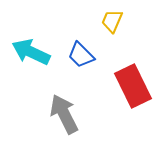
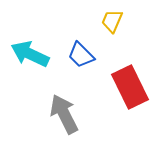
cyan arrow: moved 1 px left, 2 px down
red rectangle: moved 3 px left, 1 px down
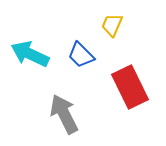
yellow trapezoid: moved 4 px down
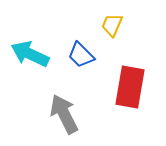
red rectangle: rotated 36 degrees clockwise
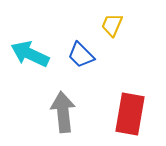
red rectangle: moved 27 px down
gray arrow: moved 1 px left, 2 px up; rotated 21 degrees clockwise
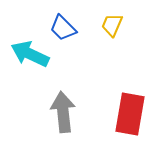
blue trapezoid: moved 18 px left, 27 px up
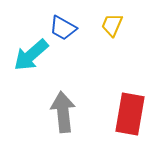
blue trapezoid: rotated 16 degrees counterclockwise
cyan arrow: moved 1 px right, 1 px down; rotated 66 degrees counterclockwise
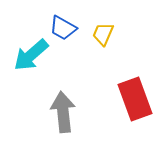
yellow trapezoid: moved 9 px left, 9 px down
red rectangle: moved 5 px right, 15 px up; rotated 30 degrees counterclockwise
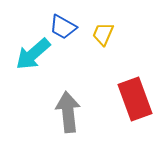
blue trapezoid: moved 1 px up
cyan arrow: moved 2 px right, 1 px up
gray arrow: moved 5 px right
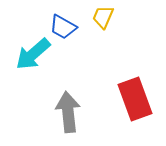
yellow trapezoid: moved 17 px up
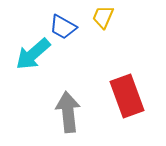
red rectangle: moved 8 px left, 3 px up
